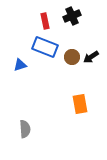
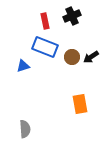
blue triangle: moved 3 px right, 1 px down
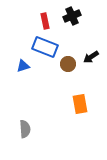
brown circle: moved 4 px left, 7 px down
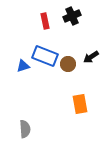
blue rectangle: moved 9 px down
